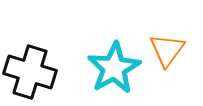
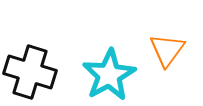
cyan star: moved 5 px left, 7 px down
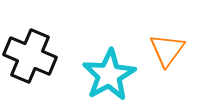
black cross: moved 16 px up; rotated 6 degrees clockwise
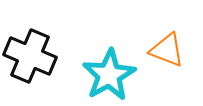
orange triangle: rotated 45 degrees counterclockwise
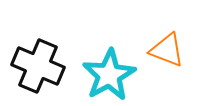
black cross: moved 8 px right, 10 px down
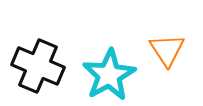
orange triangle: rotated 36 degrees clockwise
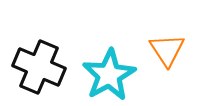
black cross: moved 1 px right, 1 px down
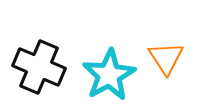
orange triangle: moved 1 px left, 8 px down
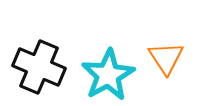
cyan star: moved 1 px left
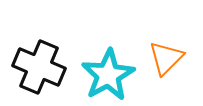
orange triangle: rotated 18 degrees clockwise
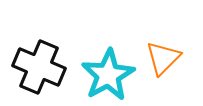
orange triangle: moved 3 px left
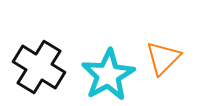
black cross: rotated 9 degrees clockwise
